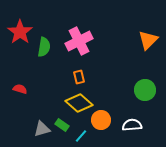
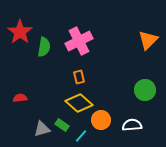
red semicircle: moved 9 px down; rotated 24 degrees counterclockwise
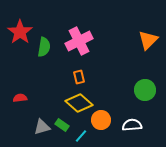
gray triangle: moved 2 px up
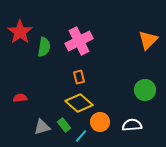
orange circle: moved 1 px left, 2 px down
green rectangle: moved 2 px right; rotated 16 degrees clockwise
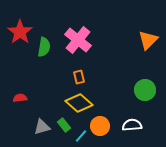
pink cross: moved 1 px left, 1 px up; rotated 24 degrees counterclockwise
orange circle: moved 4 px down
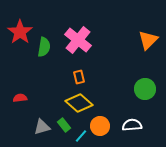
green circle: moved 1 px up
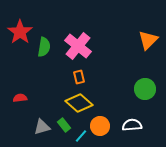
pink cross: moved 6 px down
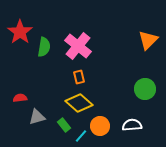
gray triangle: moved 5 px left, 10 px up
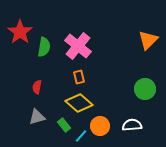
red semicircle: moved 17 px right, 11 px up; rotated 72 degrees counterclockwise
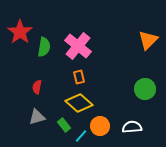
white semicircle: moved 2 px down
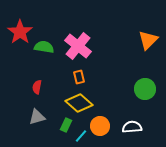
green semicircle: rotated 90 degrees counterclockwise
green rectangle: moved 2 px right; rotated 64 degrees clockwise
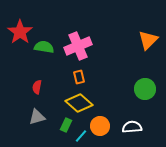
pink cross: rotated 28 degrees clockwise
